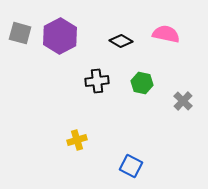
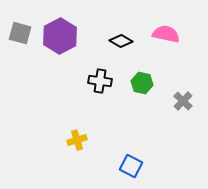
black cross: moved 3 px right; rotated 15 degrees clockwise
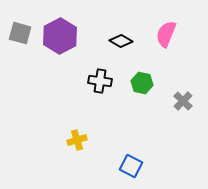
pink semicircle: rotated 80 degrees counterclockwise
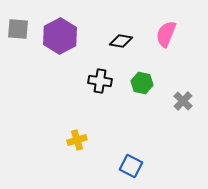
gray square: moved 2 px left, 4 px up; rotated 10 degrees counterclockwise
black diamond: rotated 20 degrees counterclockwise
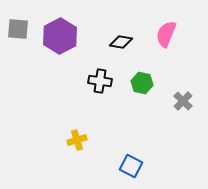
black diamond: moved 1 px down
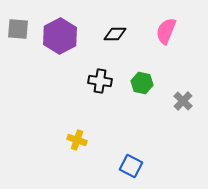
pink semicircle: moved 3 px up
black diamond: moved 6 px left, 8 px up; rotated 10 degrees counterclockwise
yellow cross: rotated 36 degrees clockwise
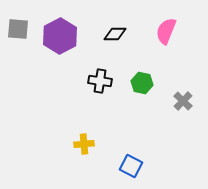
yellow cross: moved 7 px right, 4 px down; rotated 24 degrees counterclockwise
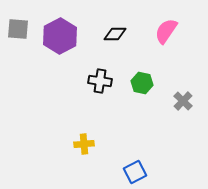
pink semicircle: rotated 12 degrees clockwise
blue square: moved 4 px right, 6 px down; rotated 35 degrees clockwise
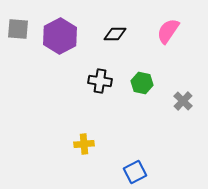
pink semicircle: moved 2 px right
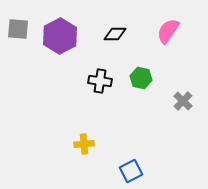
green hexagon: moved 1 px left, 5 px up
blue square: moved 4 px left, 1 px up
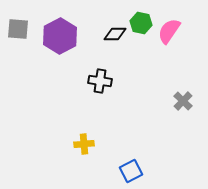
pink semicircle: moved 1 px right
green hexagon: moved 55 px up
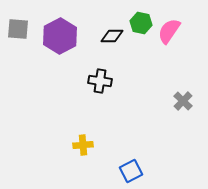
black diamond: moved 3 px left, 2 px down
yellow cross: moved 1 px left, 1 px down
